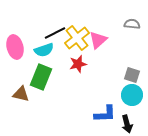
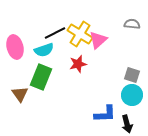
yellow cross: moved 3 px right, 4 px up; rotated 20 degrees counterclockwise
brown triangle: moved 1 px left; rotated 42 degrees clockwise
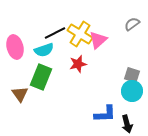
gray semicircle: rotated 42 degrees counterclockwise
cyan circle: moved 4 px up
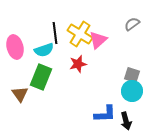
black line: rotated 70 degrees counterclockwise
black arrow: moved 1 px left, 3 px up
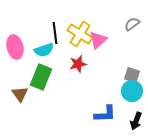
black arrow: moved 10 px right; rotated 36 degrees clockwise
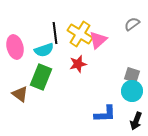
brown triangle: rotated 18 degrees counterclockwise
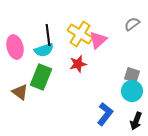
black line: moved 7 px left, 2 px down
brown triangle: moved 2 px up
blue L-shape: rotated 50 degrees counterclockwise
